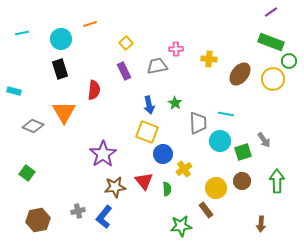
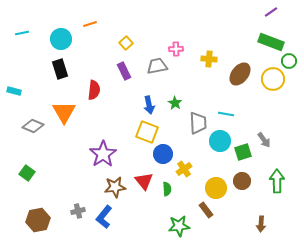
green star at (181, 226): moved 2 px left
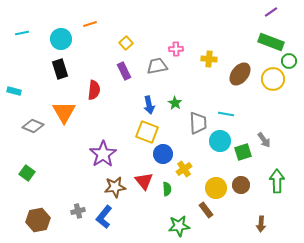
brown circle at (242, 181): moved 1 px left, 4 px down
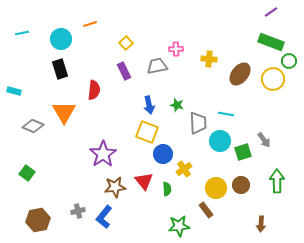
green star at (175, 103): moved 2 px right, 2 px down; rotated 16 degrees counterclockwise
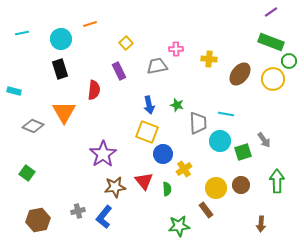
purple rectangle at (124, 71): moved 5 px left
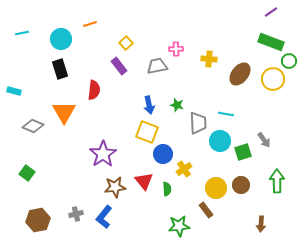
purple rectangle at (119, 71): moved 5 px up; rotated 12 degrees counterclockwise
gray cross at (78, 211): moved 2 px left, 3 px down
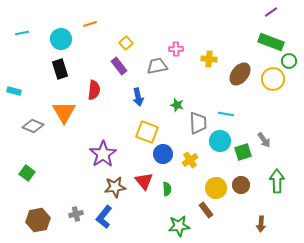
blue arrow at (149, 105): moved 11 px left, 8 px up
yellow cross at (184, 169): moved 6 px right, 9 px up
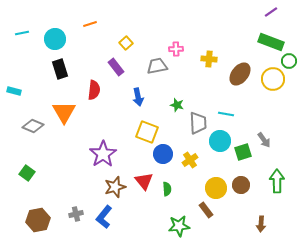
cyan circle at (61, 39): moved 6 px left
purple rectangle at (119, 66): moved 3 px left, 1 px down
brown star at (115, 187): rotated 10 degrees counterclockwise
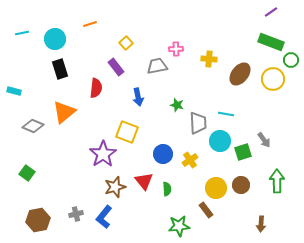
green circle at (289, 61): moved 2 px right, 1 px up
red semicircle at (94, 90): moved 2 px right, 2 px up
orange triangle at (64, 112): rotated 20 degrees clockwise
yellow square at (147, 132): moved 20 px left
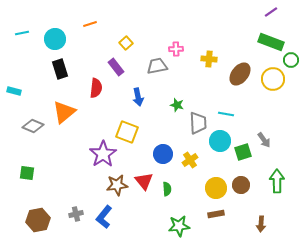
green square at (27, 173): rotated 28 degrees counterclockwise
brown star at (115, 187): moved 2 px right, 2 px up; rotated 10 degrees clockwise
brown rectangle at (206, 210): moved 10 px right, 4 px down; rotated 63 degrees counterclockwise
